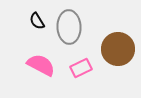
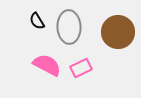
brown circle: moved 17 px up
pink semicircle: moved 6 px right
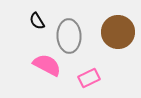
gray ellipse: moved 9 px down
pink rectangle: moved 8 px right, 10 px down
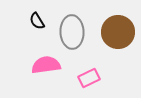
gray ellipse: moved 3 px right, 4 px up
pink semicircle: moved 1 px left; rotated 36 degrees counterclockwise
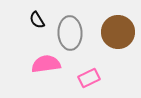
black semicircle: moved 1 px up
gray ellipse: moved 2 px left, 1 px down
pink semicircle: moved 1 px up
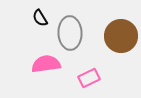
black semicircle: moved 3 px right, 2 px up
brown circle: moved 3 px right, 4 px down
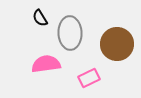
brown circle: moved 4 px left, 8 px down
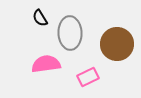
pink rectangle: moved 1 px left, 1 px up
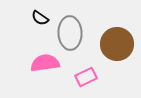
black semicircle: rotated 24 degrees counterclockwise
pink semicircle: moved 1 px left, 1 px up
pink rectangle: moved 2 px left
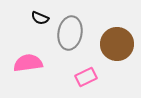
black semicircle: rotated 12 degrees counterclockwise
gray ellipse: rotated 12 degrees clockwise
pink semicircle: moved 17 px left
